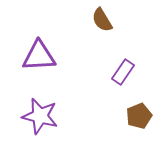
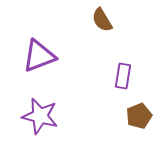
purple triangle: rotated 18 degrees counterclockwise
purple rectangle: moved 4 px down; rotated 25 degrees counterclockwise
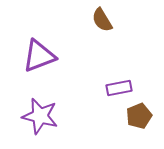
purple rectangle: moved 4 px left, 12 px down; rotated 70 degrees clockwise
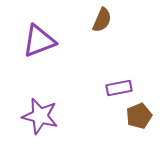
brown semicircle: rotated 125 degrees counterclockwise
purple triangle: moved 15 px up
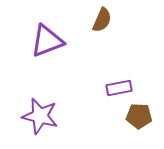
purple triangle: moved 8 px right
brown pentagon: rotated 25 degrees clockwise
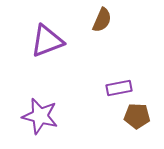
brown pentagon: moved 2 px left
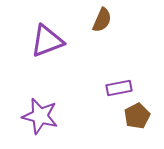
brown pentagon: rotated 30 degrees counterclockwise
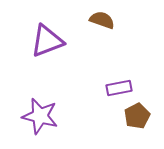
brown semicircle: rotated 95 degrees counterclockwise
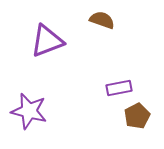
purple star: moved 11 px left, 5 px up
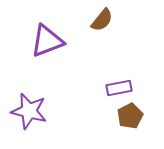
brown semicircle: rotated 110 degrees clockwise
brown pentagon: moved 7 px left
